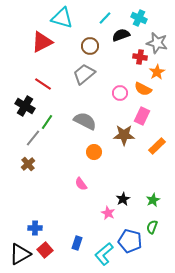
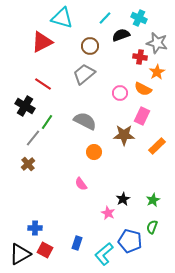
red square: rotated 21 degrees counterclockwise
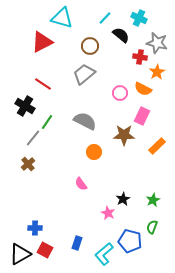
black semicircle: rotated 60 degrees clockwise
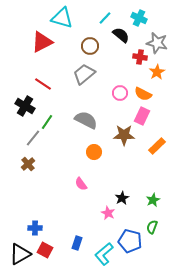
orange semicircle: moved 5 px down
gray semicircle: moved 1 px right, 1 px up
black star: moved 1 px left, 1 px up
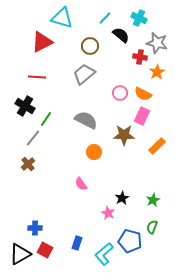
red line: moved 6 px left, 7 px up; rotated 30 degrees counterclockwise
green line: moved 1 px left, 3 px up
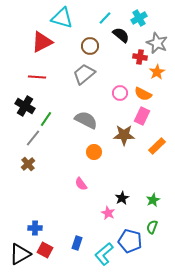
cyan cross: rotated 35 degrees clockwise
gray star: rotated 10 degrees clockwise
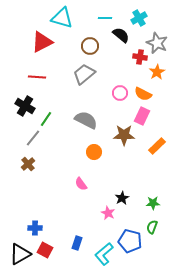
cyan line: rotated 48 degrees clockwise
green star: moved 3 px down; rotated 24 degrees clockwise
